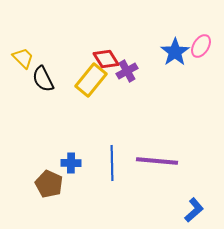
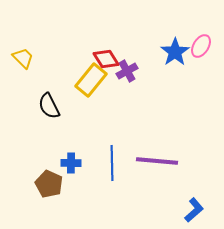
black semicircle: moved 6 px right, 27 px down
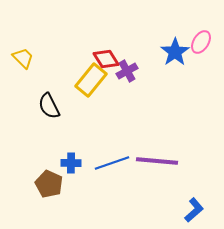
pink ellipse: moved 4 px up
blue line: rotated 72 degrees clockwise
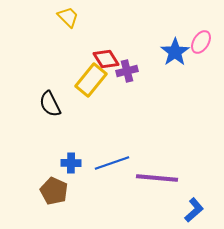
yellow trapezoid: moved 45 px right, 41 px up
purple cross: rotated 15 degrees clockwise
black semicircle: moved 1 px right, 2 px up
purple line: moved 17 px down
brown pentagon: moved 5 px right, 7 px down
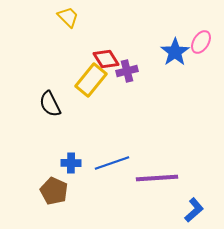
purple line: rotated 9 degrees counterclockwise
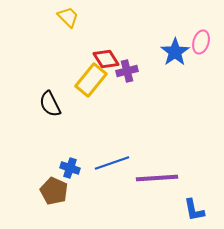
pink ellipse: rotated 15 degrees counterclockwise
blue cross: moved 1 px left, 5 px down; rotated 18 degrees clockwise
blue L-shape: rotated 120 degrees clockwise
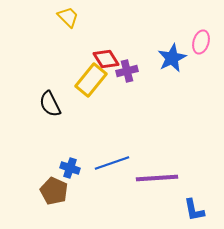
blue star: moved 3 px left, 6 px down; rotated 8 degrees clockwise
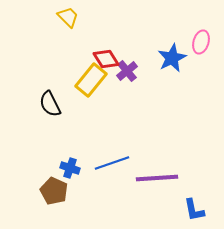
purple cross: rotated 25 degrees counterclockwise
